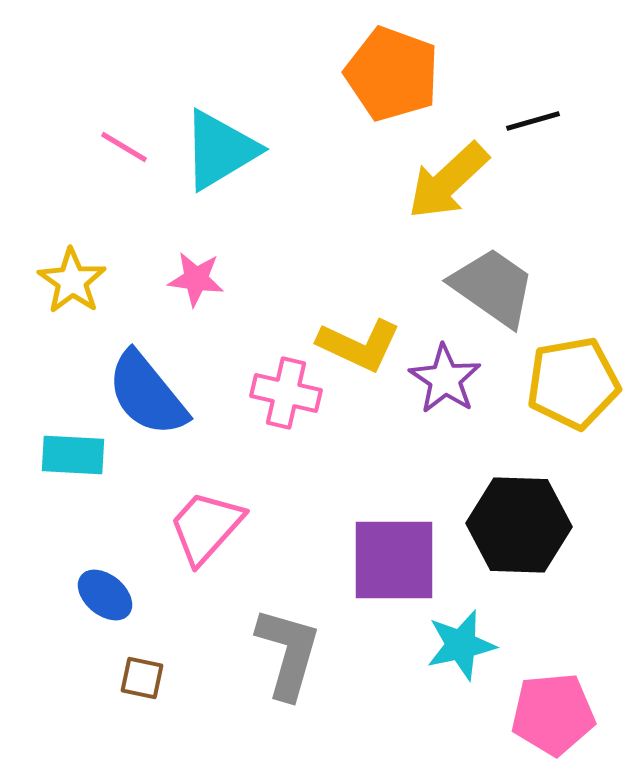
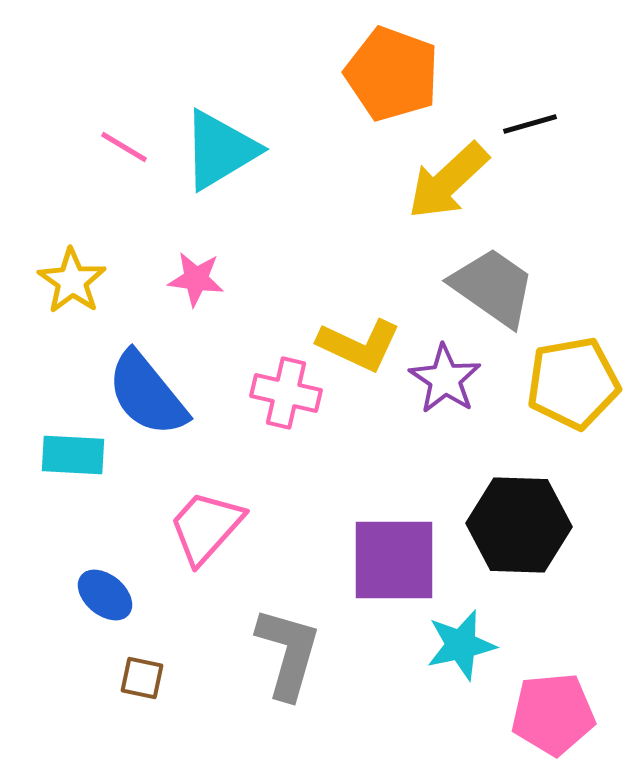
black line: moved 3 px left, 3 px down
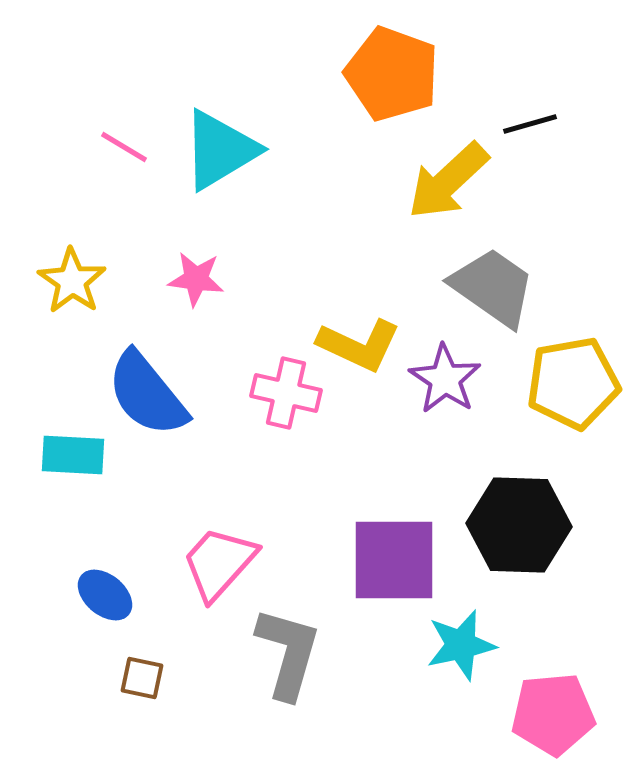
pink trapezoid: moved 13 px right, 36 px down
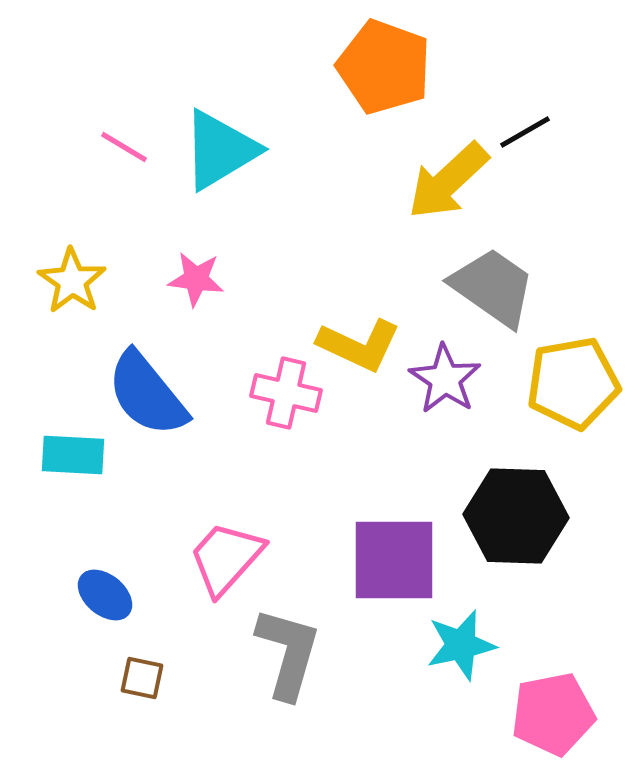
orange pentagon: moved 8 px left, 7 px up
black line: moved 5 px left, 8 px down; rotated 14 degrees counterclockwise
black hexagon: moved 3 px left, 9 px up
pink trapezoid: moved 7 px right, 5 px up
pink pentagon: rotated 6 degrees counterclockwise
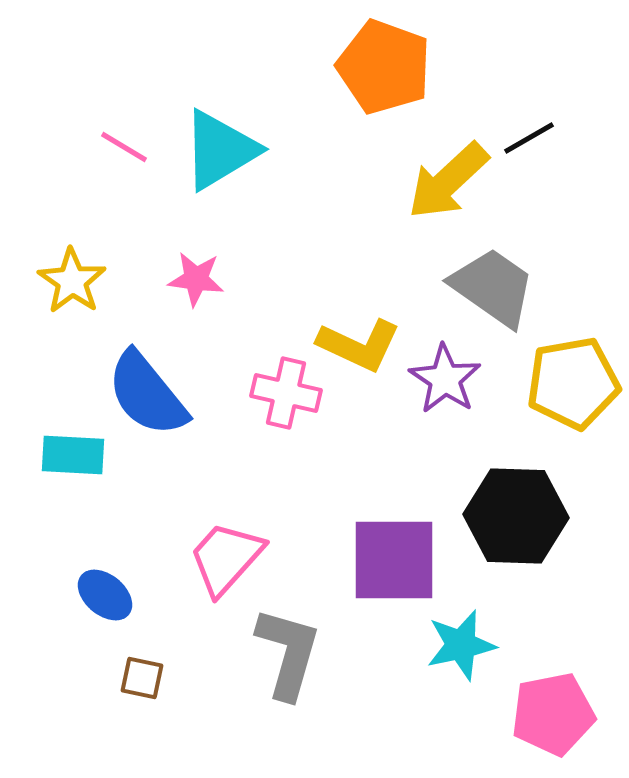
black line: moved 4 px right, 6 px down
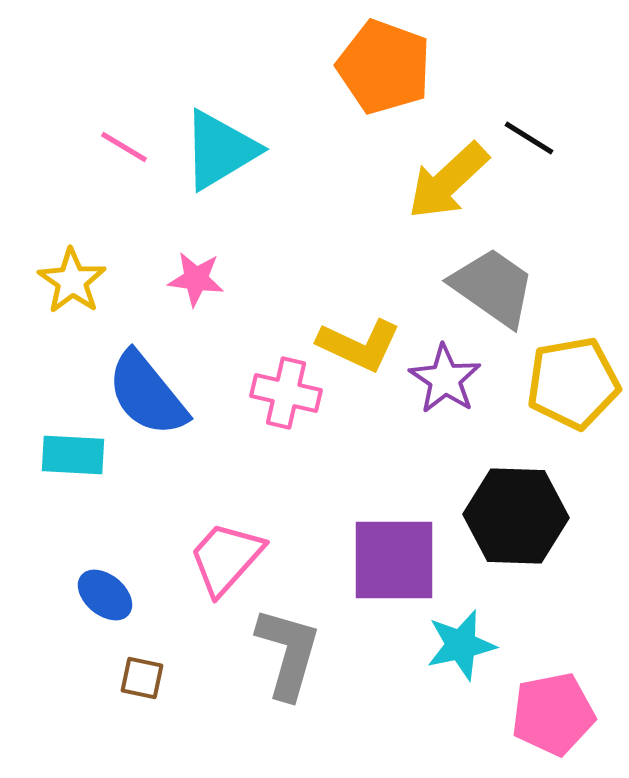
black line: rotated 62 degrees clockwise
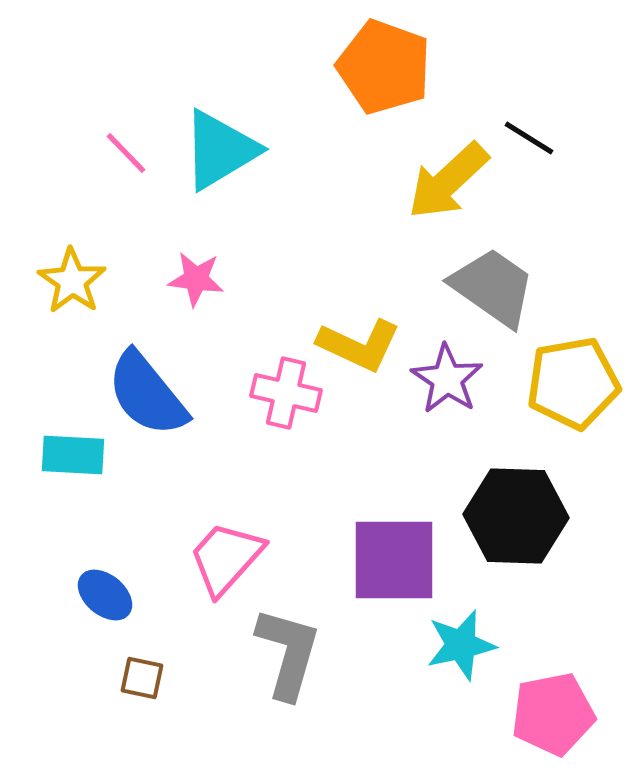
pink line: moved 2 px right, 6 px down; rotated 15 degrees clockwise
purple star: moved 2 px right
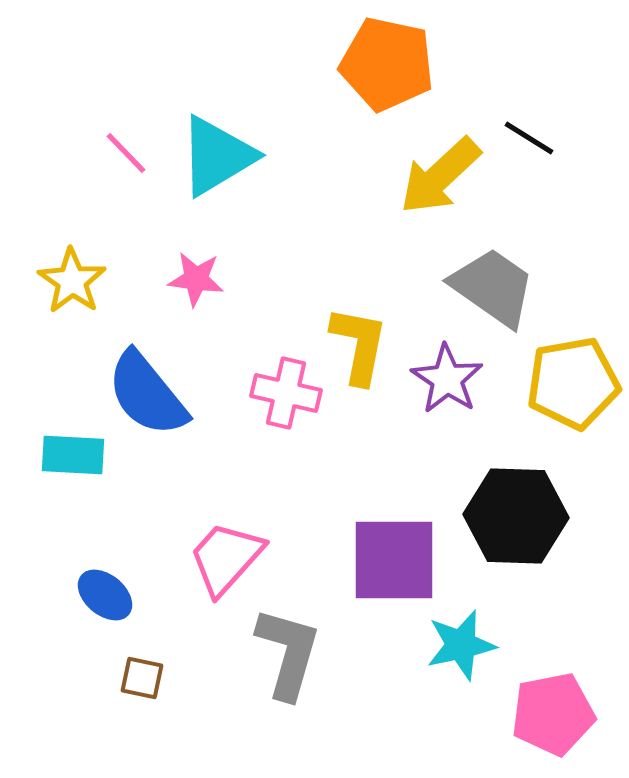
orange pentagon: moved 3 px right, 3 px up; rotated 8 degrees counterclockwise
cyan triangle: moved 3 px left, 6 px down
yellow arrow: moved 8 px left, 5 px up
yellow L-shape: rotated 104 degrees counterclockwise
